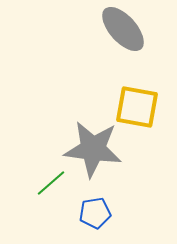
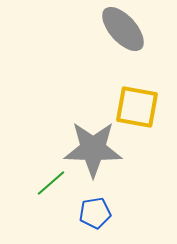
gray star: rotated 6 degrees counterclockwise
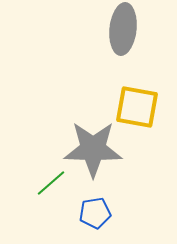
gray ellipse: rotated 48 degrees clockwise
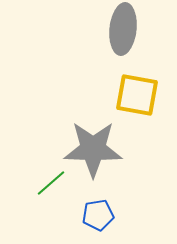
yellow square: moved 12 px up
blue pentagon: moved 3 px right, 2 px down
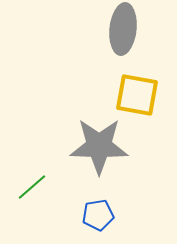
gray star: moved 6 px right, 3 px up
green line: moved 19 px left, 4 px down
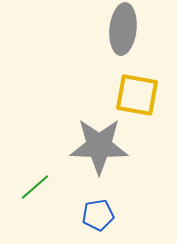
green line: moved 3 px right
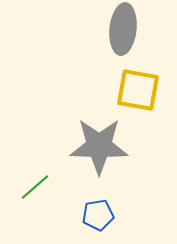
yellow square: moved 1 px right, 5 px up
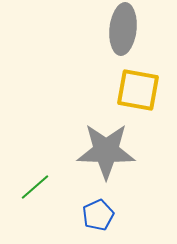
gray star: moved 7 px right, 5 px down
blue pentagon: rotated 16 degrees counterclockwise
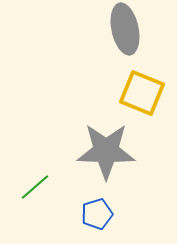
gray ellipse: moved 2 px right; rotated 18 degrees counterclockwise
yellow square: moved 4 px right, 3 px down; rotated 12 degrees clockwise
blue pentagon: moved 1 px left, 1 px up; rotated 8 degrees clockwise
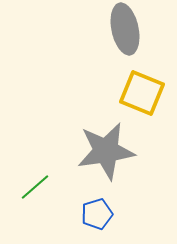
gray star: rotated 10 degrees counterclockwise
